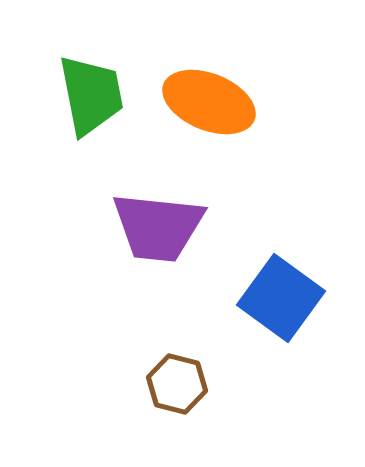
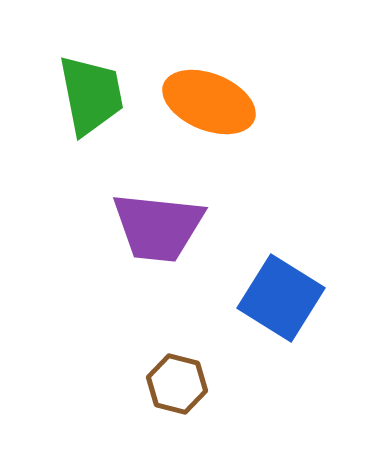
blue square: rotated 4 degrees counterclockwise
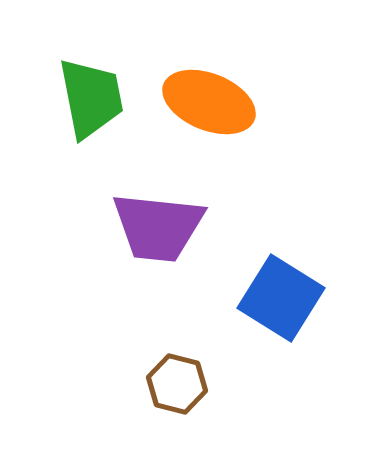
green trapezoid: moved 3 px down
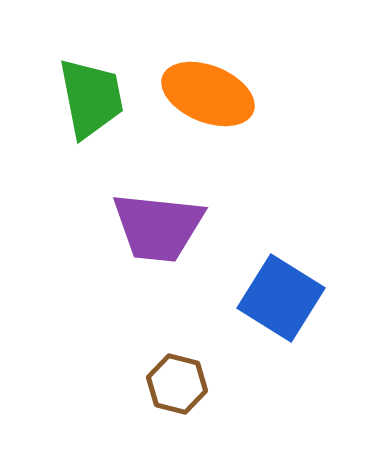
orange ellipse: moved 1 px left, 8 px up
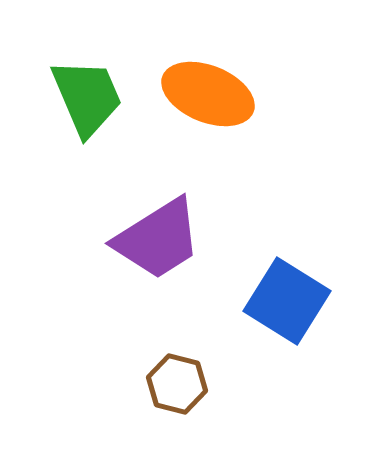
green trapezoid: moved 4 px left, 1 px up; rotated 12 degrees counterclockwise
purple trapezoid: moved 12 px down; rotated 38 degrees counterclockwise
blue square: moved 6 px right, 3 px down
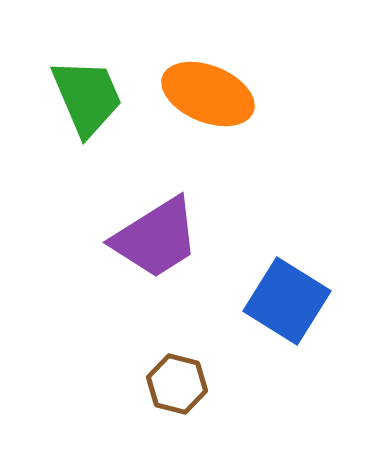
purple trapezoid: moved 2 px left, 1 px up
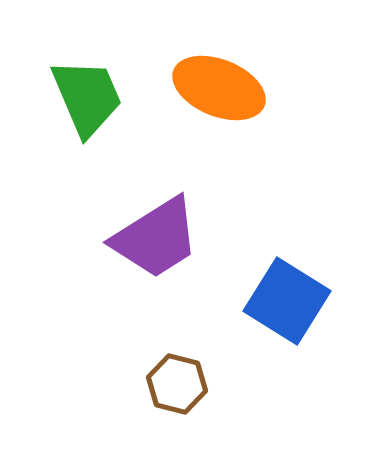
orange ellipse: moved 11 px right, 6 px up
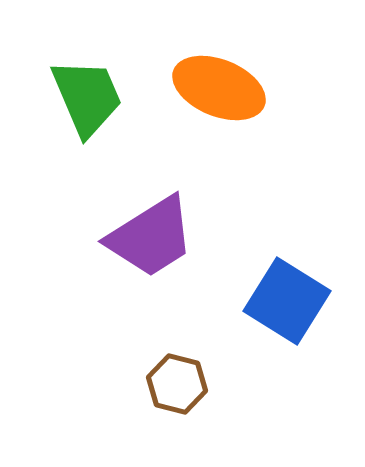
purple trapezoid: moved 5 px left, 1 px up
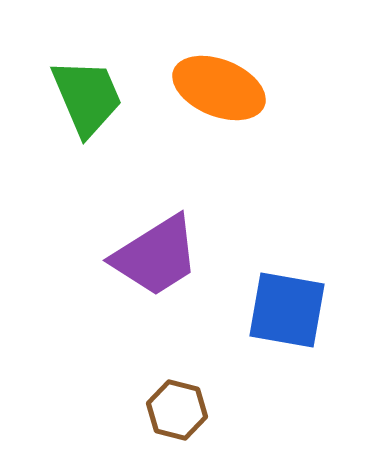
purple trapezoid: moved 5 px right, 19 px down
blue square: moved 9 px down; rotated 22 degrees counterclockwise
brown hexagon: moved 26 px down
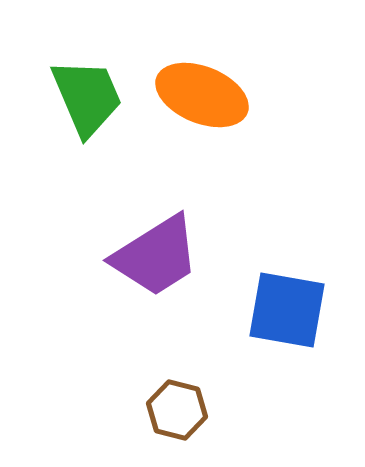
orange ellipse: moved 17 px left, 7 px down
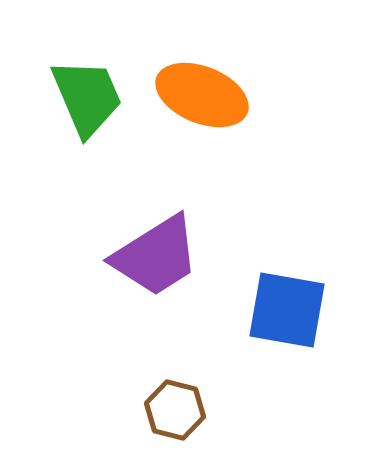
brown hexagon: moved 2 px left
